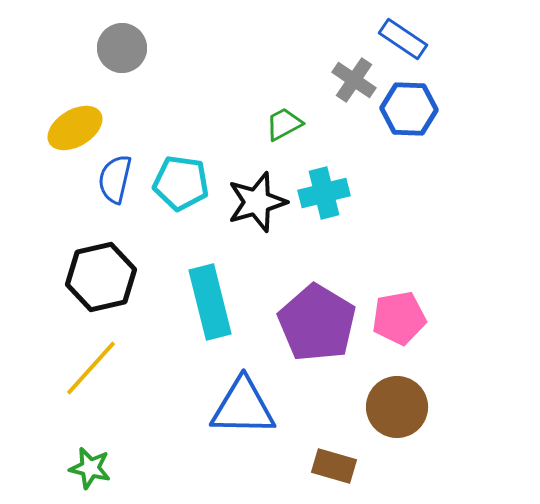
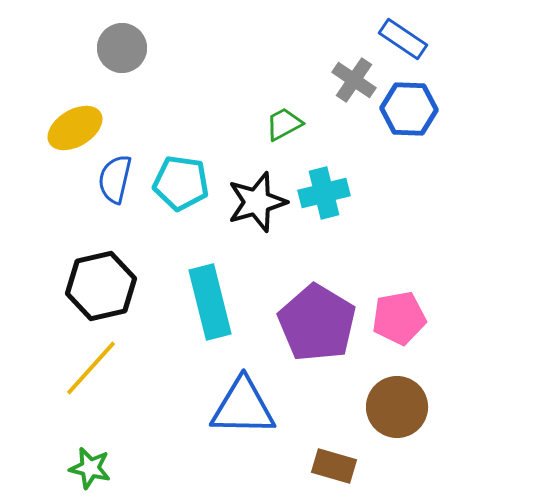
black hexagon: moved 9 px down
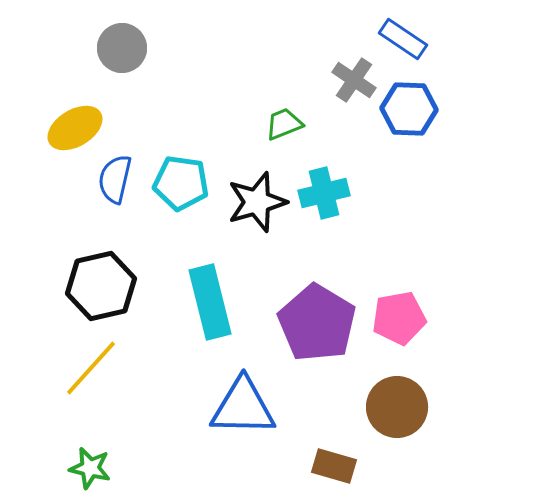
green trapezoid: rotated 6 degrees clockwise
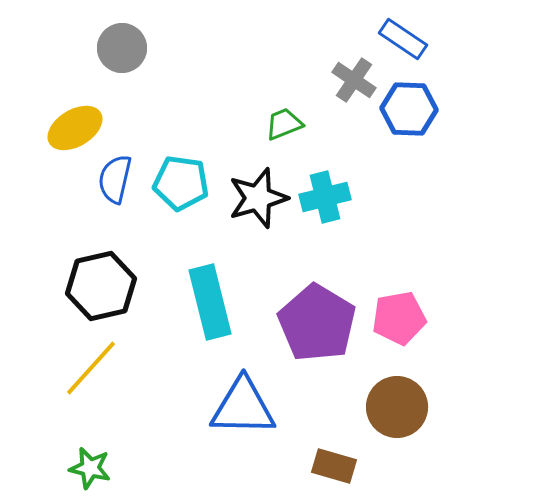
cyan cross: moved 1 px right, 4 px down
black star: moved 1 px right, 4 px up
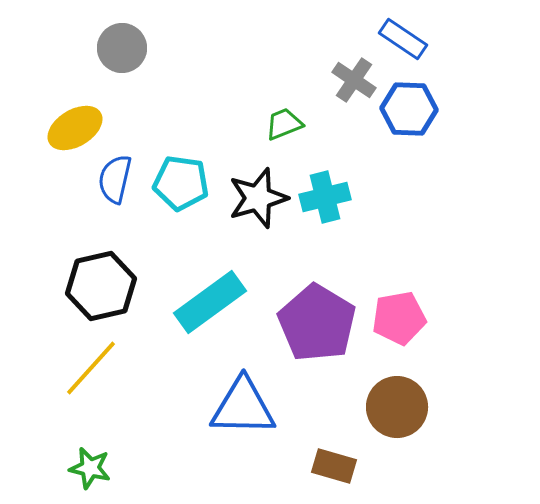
cyan rectangle: rotated 68 degrees clockwise
